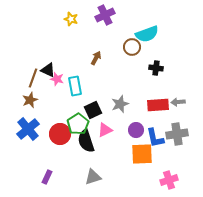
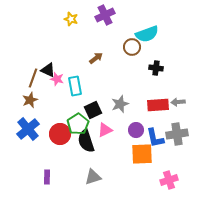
brown arrow: rotated 24 degrees clockwise
purple rectangle: rotated 24 degrees counterclockwise
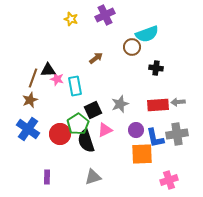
black triangle: rotated 28 degrees counterclockwise
blue cross: rotated 15 degrees counterclockwise
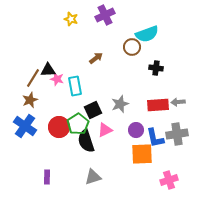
brown line: rotated 12 degrees clockwise
blue cross: moved 3 px left, 3 px up
red circle: moved 1 px left, 7 px up
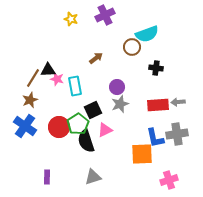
purple circle: moved 19 px left, 43 px up
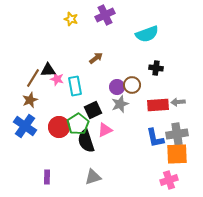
brown circle: moved 38 px down
orange square: moved 35 px right
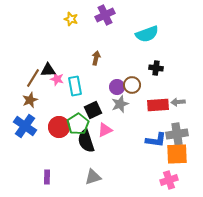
brown arrow: rotated 40 degrees counterclockwise
blue L-shape: moved 1 px right, 2 px down; rotated 70 degrees counterclockwise
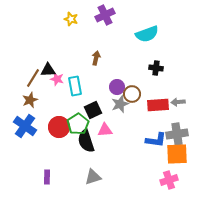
brown circle: moved 9 px down
pink triangle: rotated 21 degrees clockwise
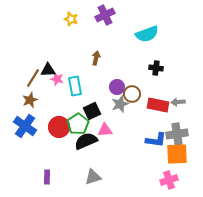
red rectangle: rotated 15 degrees clockwise
black square: moved 1 px left, 1 px down
black semicircle: rotated 85 degrees clockwise
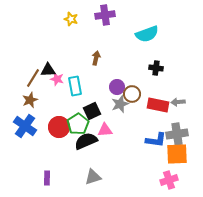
purple cross: rotated 18 degrees clockwise
purple rectangle: moved 1 px down
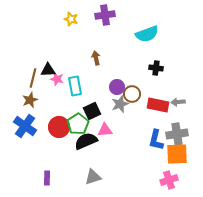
brown arrow: rotated 24 degrees counterclockwise
brown line: rotated 18 degrees counterclockwise
blue L-shape: rotated 95 degrees clockwise
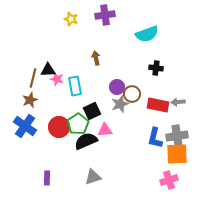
gray cross: moved 2 px down
blue L-shape: moved 1 px left, 2 px up
